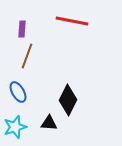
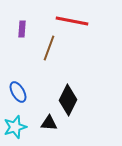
brown line: moved 22 px right, 8 px up
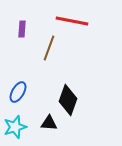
blue ellipse: rotated 60 degrees clockwise
black diamond: rotated 8 degrees counterclockwise
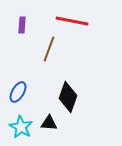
purple rectangle: moved 4 px up
brown line: moved 1 px down
black diamond: moved 3 px up
cyan star: moved 6 px right; rotated 25 degrees counterclockwise
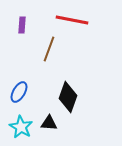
red line: moved 1 px up
blue ellipse: moved 1 px right
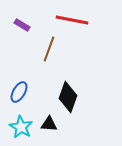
purple rectangle: rotated 63 degrees counterclockwise
black triangle: moved 1 px down
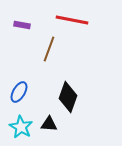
purple rectangle: rotated 21 degrees counterclockwise
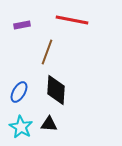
purple rectangle: rotated 21 degrees counterclockwise
brown line: moved 2 px left, 3 px down
black diamond: moved 12 px left, 7 px up; rotated 16 degrees counterclockwise
